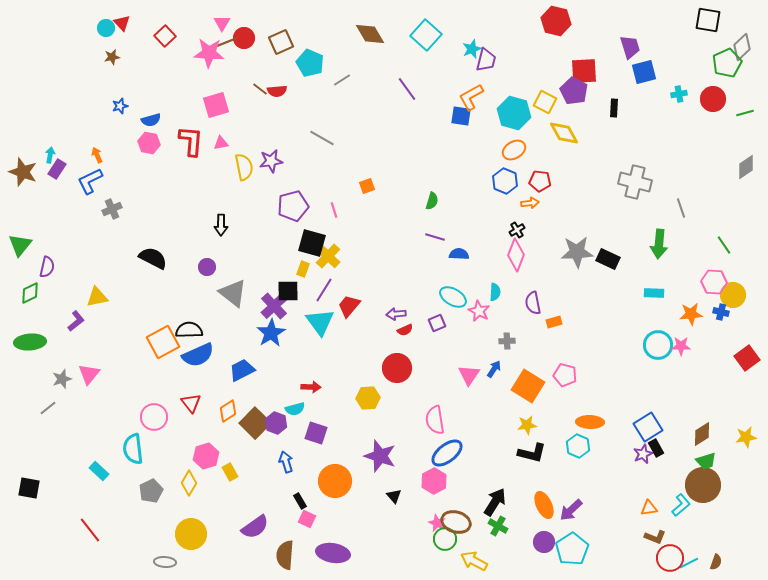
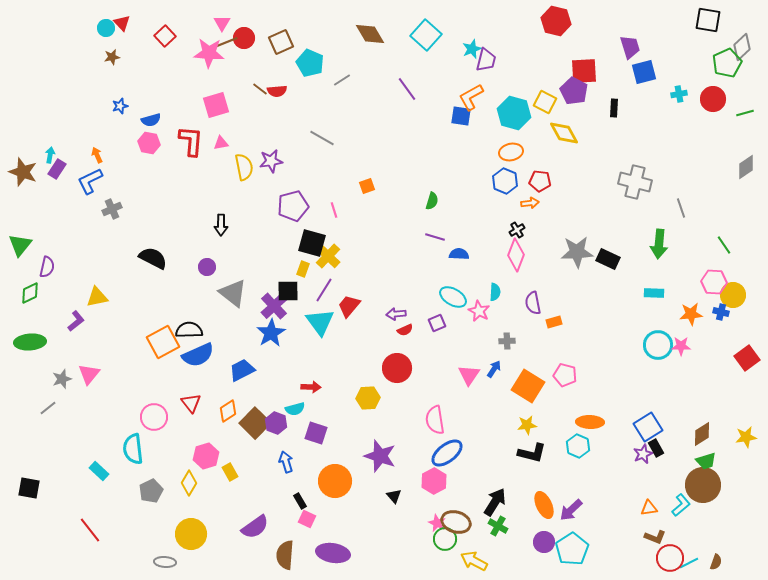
orange ellipse at (514, 150): moved 3 px left, 2 px down; rotated 20 degrees clockwise
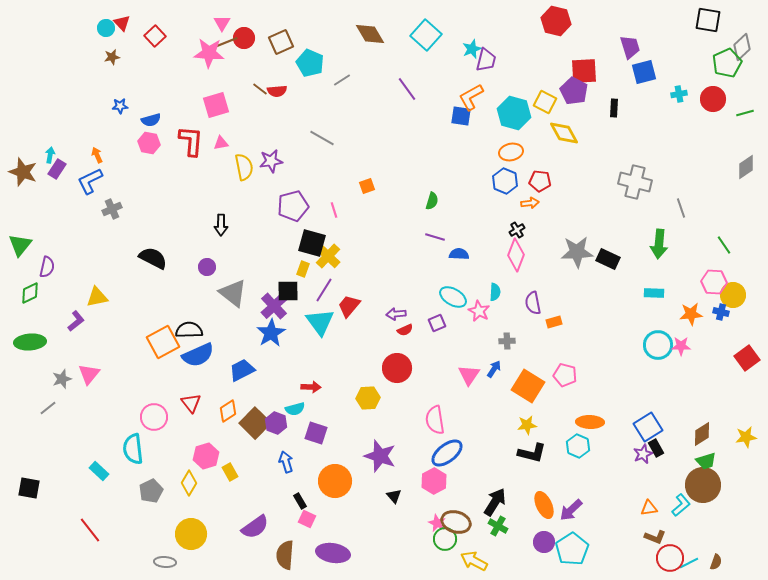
red square at (165, 36): moved 10 px left
blue star at (120, 106): rotated 14 degrees clockwise
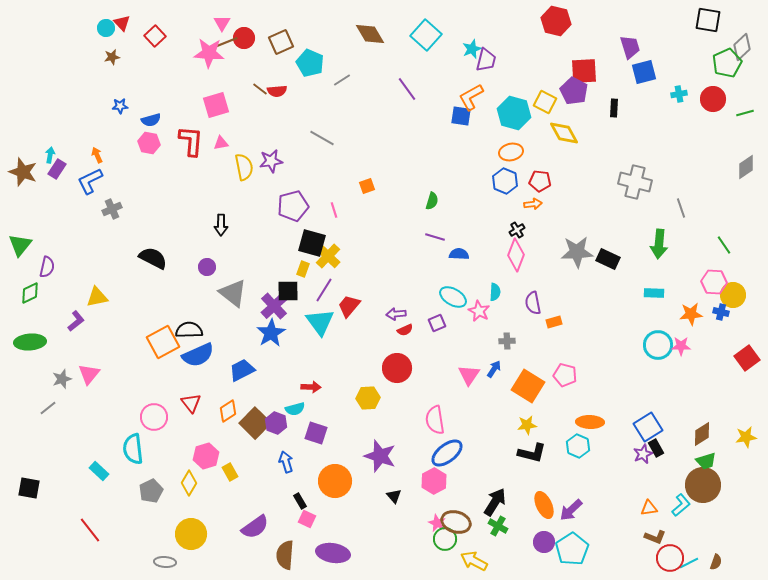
orange arrow at (530, 203): moved 3 px right, 1 px down
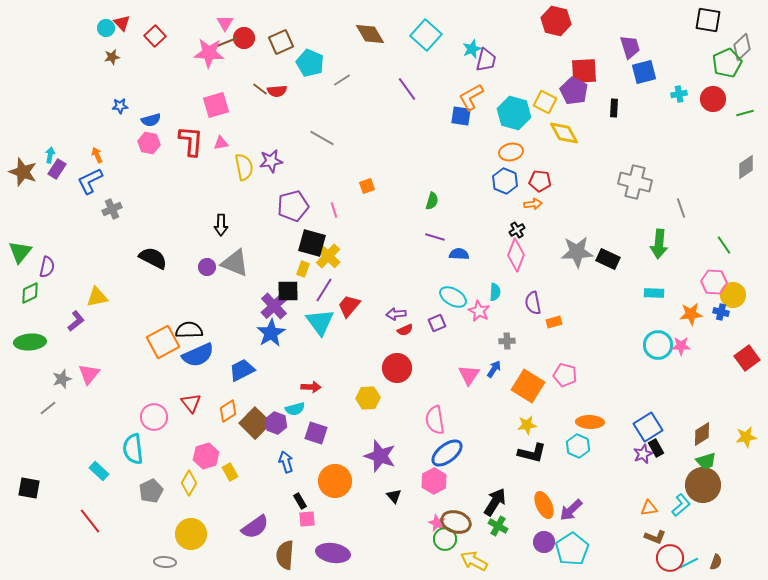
pink triangle at (222, 23): moved 3 px right
green triangle at (20, 245): moved 7 px down
gray triangle at (233, 293): moved 2 px right, 30 px up; rotated 16 degrees counterclockwise
pink square at (307, 519): rotated 30 degrees counterclockwise
red line at (90, 530): moved 9 px up
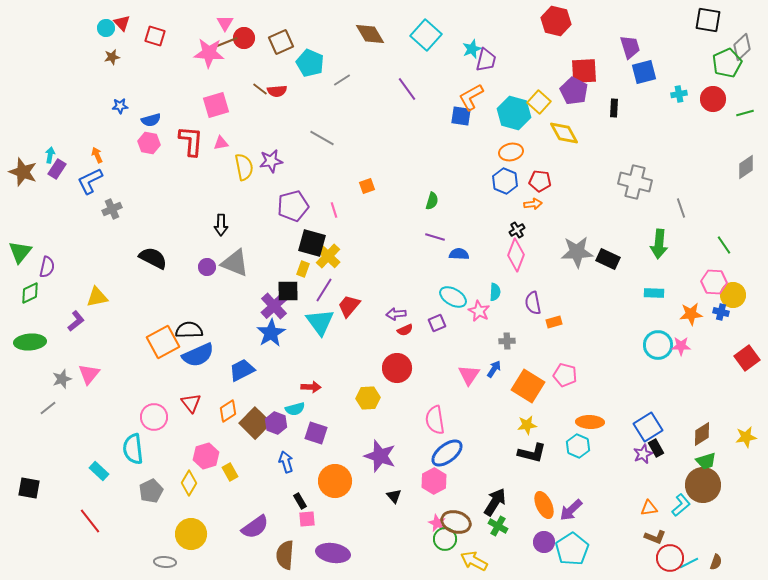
red square at (155, 36): rotated 30 degrees counterclockwise
yellow square at (545, 102): moved 6 px left; rotated 15 degrees clockwise
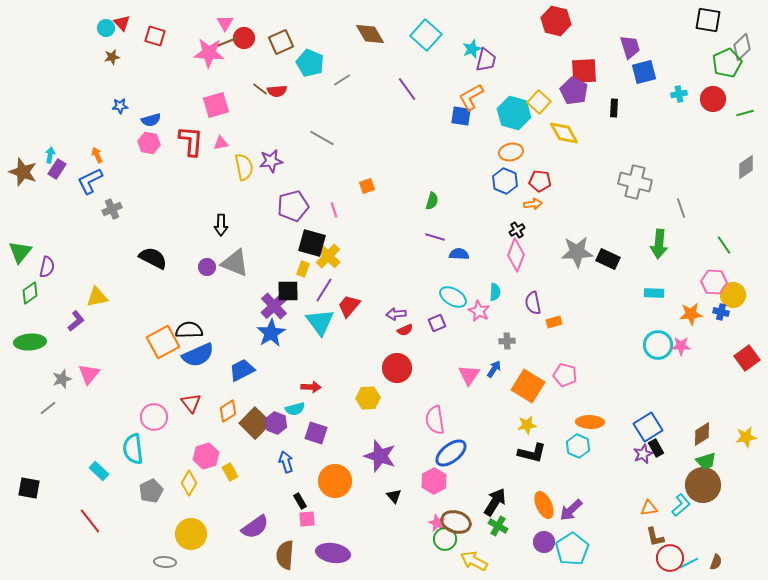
green diamond at (30, 293): rotated 10 degrees counterclockwise
blue ellipse at (447, 453): moved 4 px right
brown L-shape at (655, 537): rotated 55 degrees clockwise
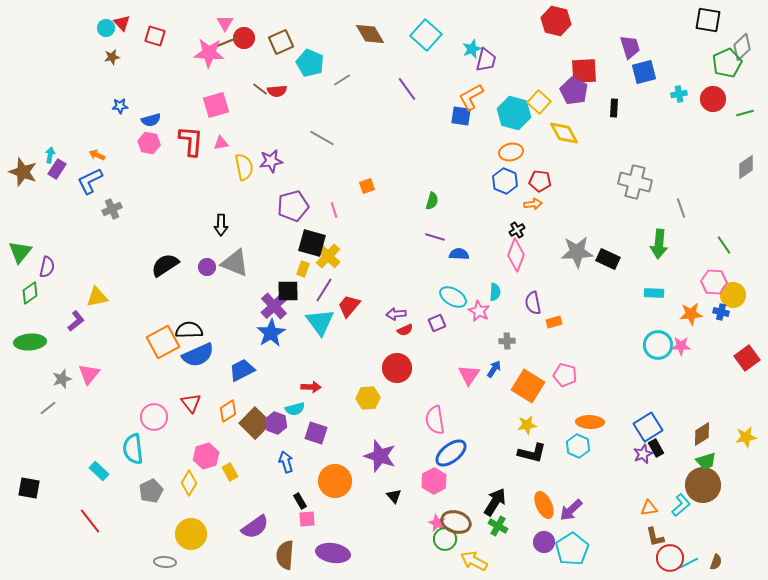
orange arrow at (97, 155): rotated 42 degrees counterclockwise
black semicircle at (153, 258): moved 12 px right, 7 px down; rotated 60 degrees counterclockwise
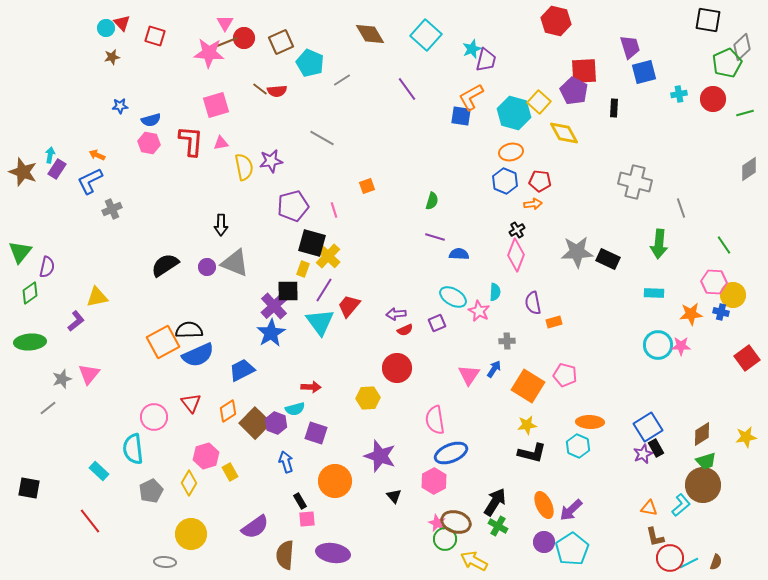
gray diamond at (746, 167): moved 3 px right, 2 px down
blue ellipse at (451, 453): rotated 16 degrees clockwise
orange triangle at (649, 508): rotated 18 degrees clockwise
